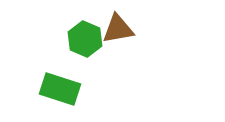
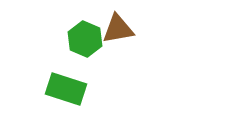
green rectangle: moved 6 px right
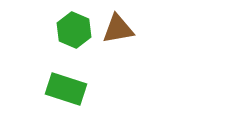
green hexagon: moved 11 px left, 9 px up
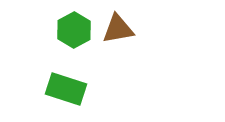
green hexagon: rotated 8 degrees clockwise
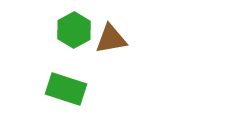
brown triangle: moved 7 px left, 10 px down
